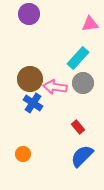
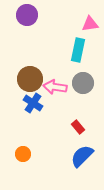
purple circle: moved 2 px left, 1 px down
cyan rectangle: moved 8 px up; rotated 30 degrees counterclockwise
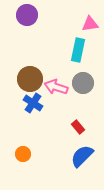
pink arrow: moved 1 px right; rotated 10 degrees clockwise
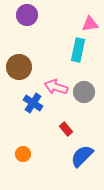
brown circle: moved 11 px left, 12 px up
gray circle: moved 1 px right, 9 px down
red rectangle: moved 12 px left, 2 px down
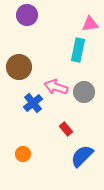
blue cross: rotated 18 degrees clockwise
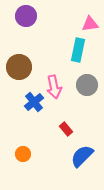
purple circle: moved 1 px left, 1 px down
pink arrow: moved 2 px left; rotated 120 degrees counterclockwise
gray circle: moved 3 px right, 7 px up
blue cross: moved 1 px right, 1 px up
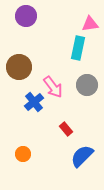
cyan rectangle: moved 2 px up
pink arrow: moved 1 px left; rotated 25 degrees counterclockwise
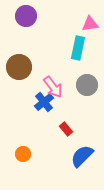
blue cross: moved 10 px right
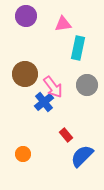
pink triangle: moved 27 px left
brown circle: moved 6 px right, 7 px down
red rectangle: moved 6 px down
